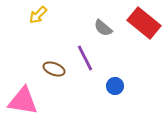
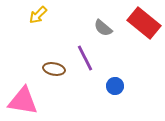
brown ellipse: rotated 10 degrees counterclockwise
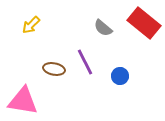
yellow arrow: moved 7 px left, 10 px down
purple line: moved 4 px down
blue circle: moved 5 px right, 10 px up
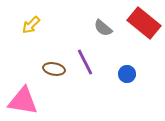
blue circle: moved 7 px right, 2 px up
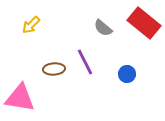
brown ellipse: rotated 15 degrees counterclockwise
pink triangle: moved 3 px left, 3 px up
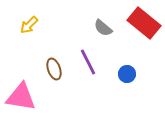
yellow arrow: moved 2 px left
purple line: moved 3 px right
brown ellipse: rotated 75 degrees clockwise
pink triangle: moved 1 px right, 1 px up
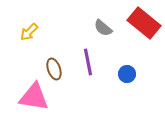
yellow arrow: moved 7 px down
purple line: rotated 16 degrees clockwise
pink triangle: moved 13 px right
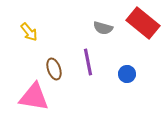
red rectangle: moved 1 px left
gray semicircle: rotated 24 degrees counterclockwise
yellow arrow: rotated 84 degrees counterclockwise
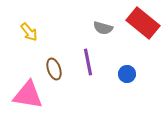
pink triangle: moved 6 px left, 2 px up
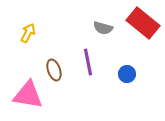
yellow arrow: moved 1 px left, 1 px down; rotated 114 degrees counterclockwise
brown ellipse: moved 1 px down
